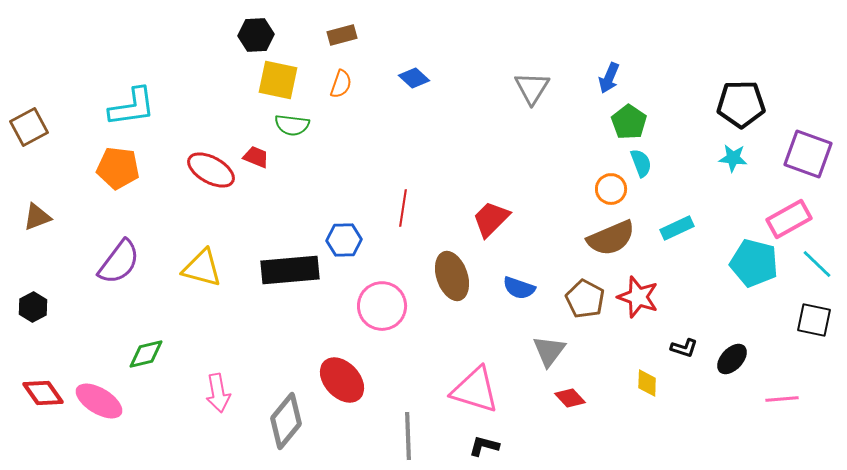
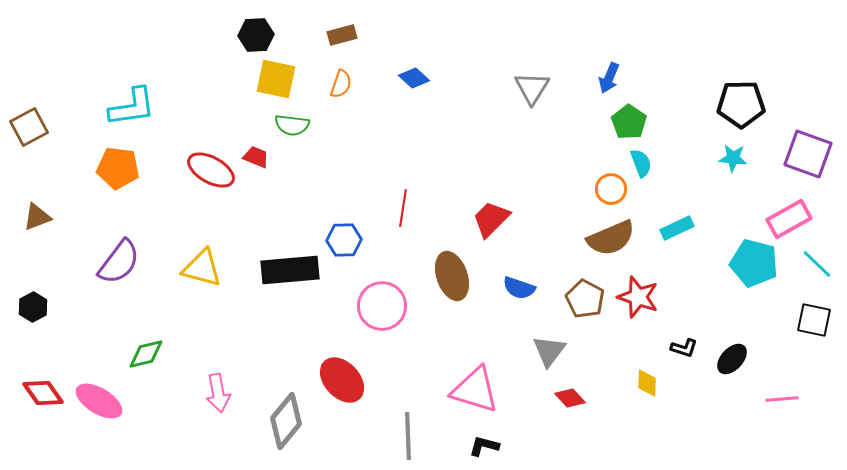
yellow square at (278, 80): moved 2 px left, 1 px up
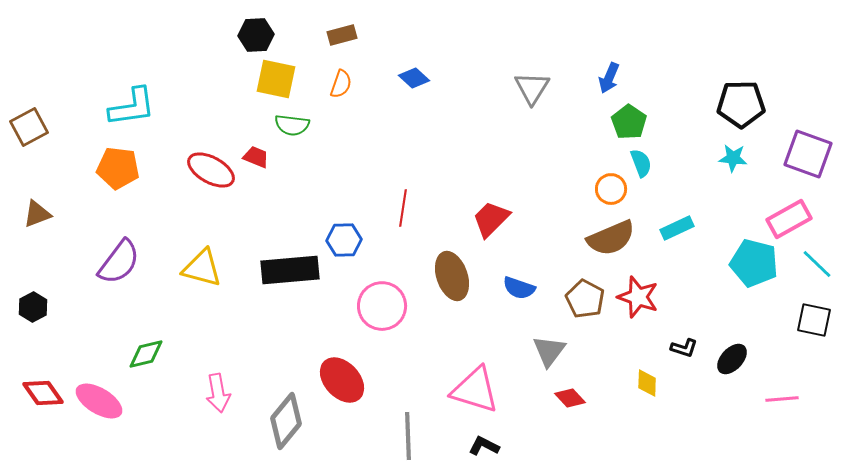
brown triangle at (37, 217): moved 3 px up
black L-shape at (484, 446): rotated 12 degrees clockwise
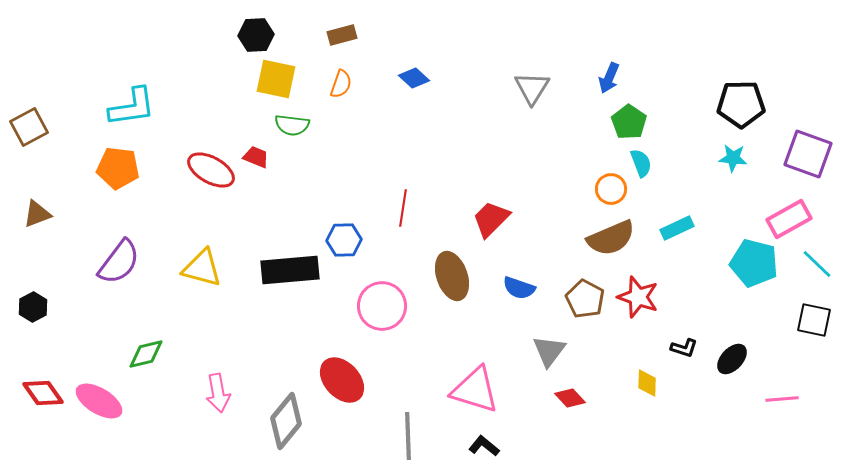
black L-shape at (484, 446): rotated 12 degrees clockwise
